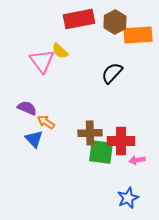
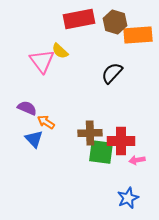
brown hexagon: rotated 15 degrees counterclockwise
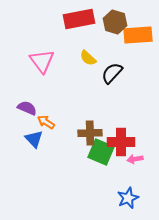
yellow semicircle: moved 28 px right, 7 px down
red cross: moved 1 px down
green square: rotated 16 degrees clockwise
pink arrow: moved 2 px left, 1 px up
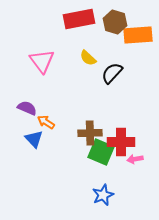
blue star: moved 25 px left, 3 px up
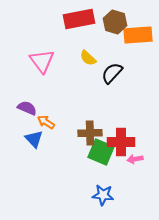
blue star: rotated 30 degrees clockwise
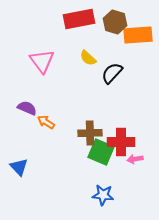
blue triangle: moved 15 px left, 28 px down
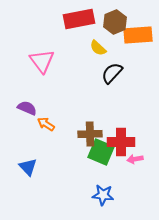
brown hexagon: rotated 20 degrees clockwise
yellow semicircle: moved 10 px right, 10 px up
orange arrow: moved 2 px down
brown cross: moved 1 px down
blue triangle: moved 9 px right
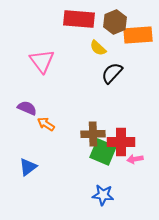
red rectangle: rotated 16 degrees clockwise
brown cross: moved 3 px right
green square: moved 2 px right
blue triangle: rotated 36 degrees clockwise
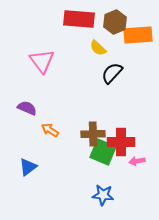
orange arrow: moved 4 px right, 6 px down
pink arrow: moved 2 px right, 2 px down
